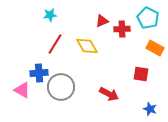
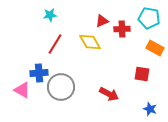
cyan pentagon: moved 1 px right; rotated 15 degrees counterclockwise
yellow diamond: moved 3 px right, 4 px up
red square: moved 1 px right
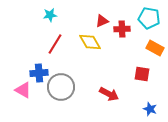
pink triangle: moved 1 px right
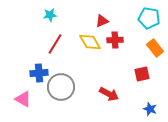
red cross: moved 7 px left, 11 px down
orange rectangle: rotated 24 degrees clockwise
red square: rotated 21 degrees counterclockwise
pink triangle: moved 9 px down
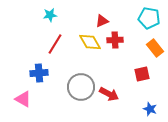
gray circle: moved 20 px right
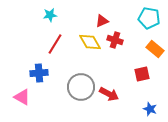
red cross: rotated 21 degrees clockwise
orange rectangle: moved 1 px down; rotated 12 degrees counterclockwise
pink triangle: moved 1 px left, 2 px up
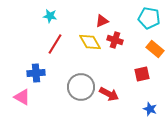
cyan star: moved 1 px down; rotated 16 degrees clockwise
blue cross: moved 3 px left
